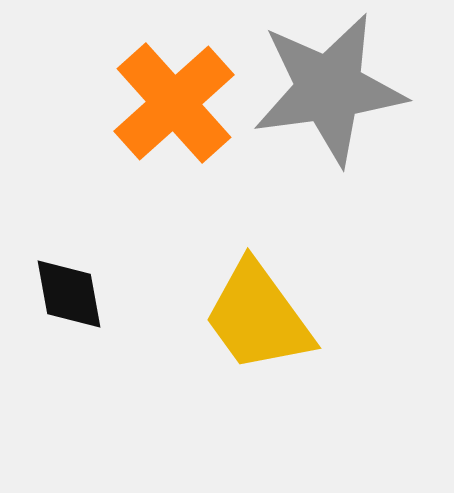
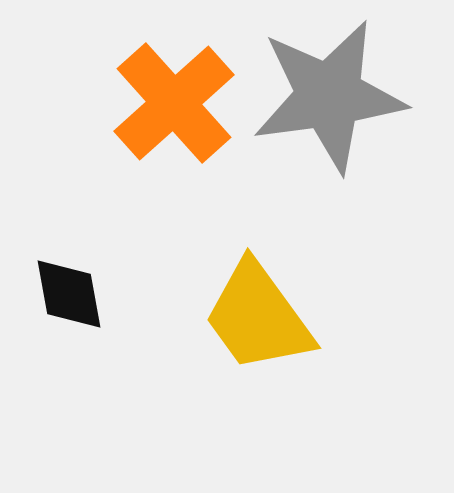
gray star: moved 7 px down
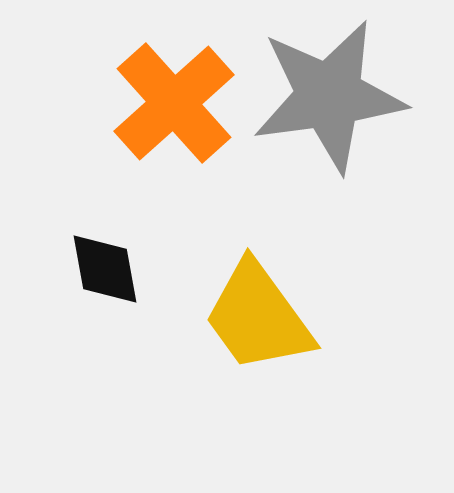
black diamond: moved 36 px right, 25 px up
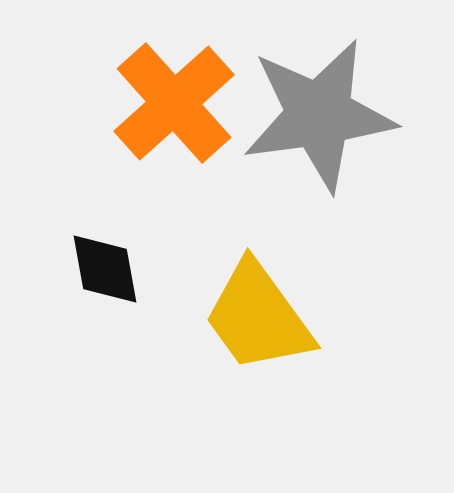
gray star: moved 10 px left, 19 px down
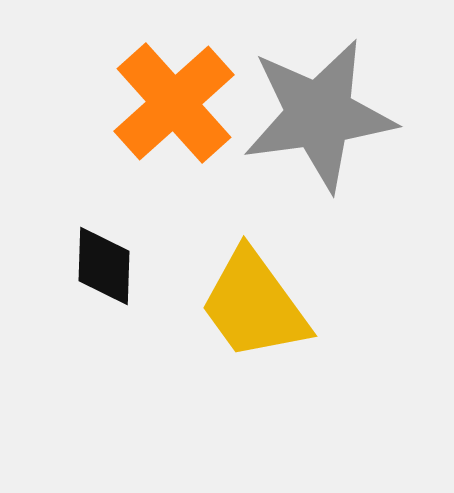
black diamond: moved 1 px left, 3 px up; rotated 12 degrees clockwise
yellow trapezoid: moved 4 px left, 12 px up
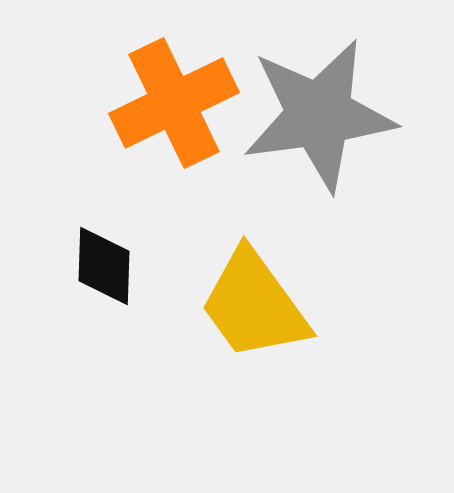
orange cross: rotated 16 degrees clockwise
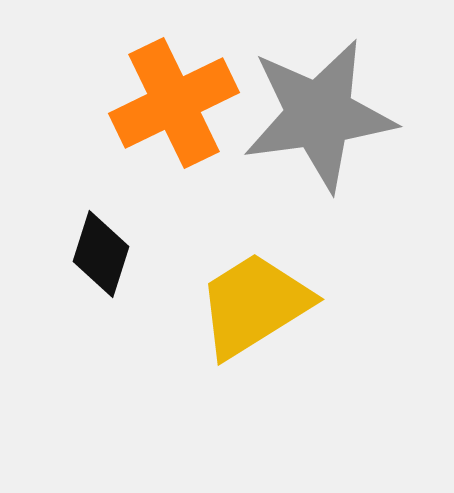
black diamond: moved 3 px left, 12 px up; rotated 16 degrees clockwise
yellow trapezoid: rotated 94 degrees clockwise
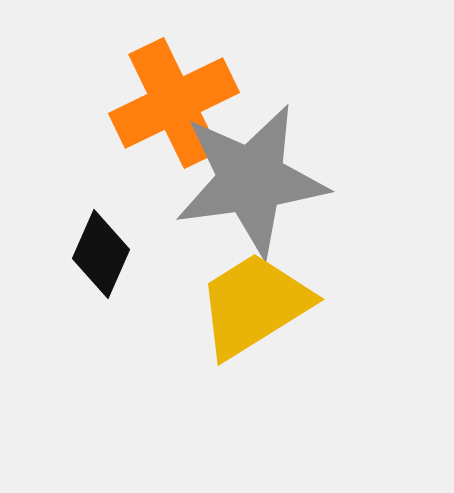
gray star: moved 68 px left, 65 px down
black diamond: rotated 6 degrees clockwise
